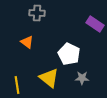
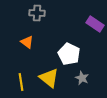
gray star: rotated 24 degrees clockwise
yellow line: moved 4 px right, 3 px up
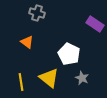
gray cross: rotated 14 degrees clockwise
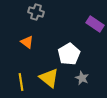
gray cross: moved 1 px left, 1 px up
white pentagon: rotated 15 degrees clockwise
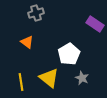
gray cross: moved 1 px down; rotated 35 degrees counterclockwise
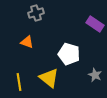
orange triangle: rotated 16 degrees counterclockwise
white pentagon: rotated 25 degrees counterclockwise
gray star: moved 13 px right, 3 px up
yellow line: moved 2 px left
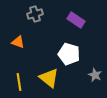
gray cross: moved 1 px left, 1 px down
purple rectangle: moved 19 px left, 4 px up
orange triangle: moved 9 px left
